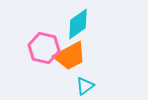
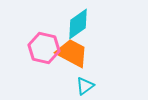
orange trapezoid: moved 2 px right, 3 px up; rotated 124 degrees counterclockwise
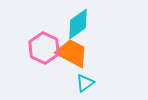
pink hexagon: rotated 12 degrees clockwise
cyan triangle: moved 3 px up
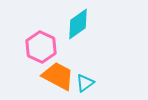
pink hexagon: moved 3 px left, 1 px up
orange trapezoid: moved 14 px left, 23 px down
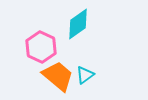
orange trapezoid: rotated 12 degrees clockwise
cyan triangle: moved 8 px up
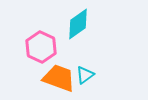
orange trapezoid: moved 1 px right, 2 px down; rotated 20 degrees counterclockwise
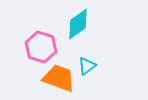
pink hexagon: rotated 8 degrees counterclockwise
cyan triangle: moved 2 px right, 9 px up
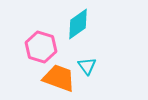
cyan triangle: rotated 30 degrees counterclockwise
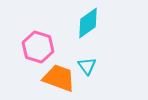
cyan diamond: moved 10 px right, 1 px up
pink hexagon: moved 3 px left
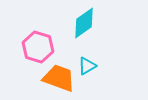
cyan diamond: moved 4 px left
cyan triangle: rotated 36 degrees clockwise
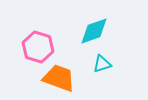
cyan diamond: moved 10 px right, 8 px down; rotated 16 degrees clockwise
cyan triangle: moved 15 px right, 2 px up; rotated 12 degrees clockwise
